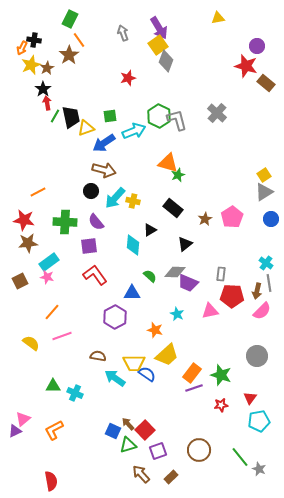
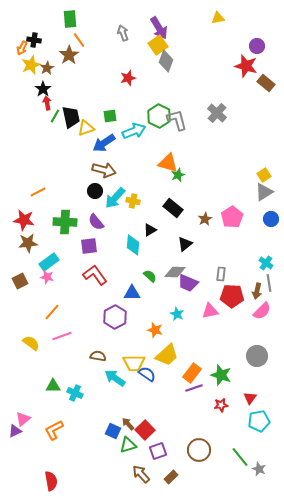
green rectangle at (70, 19): rotated 30 degrees counterclockwise
black circle at (91, 191): moved 4 px right
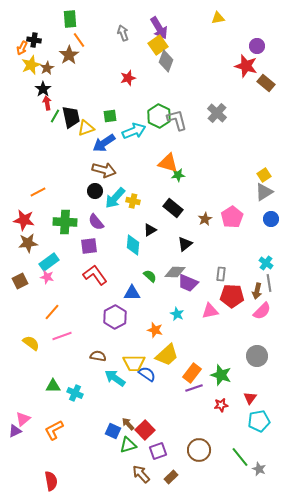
green star at (178, 175): rotated 16 degrees clockwise
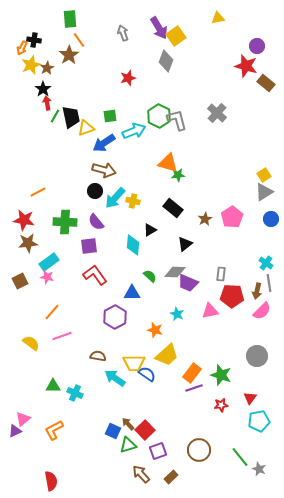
yellow square at (158, 45): moved 18 px right, 9 px up
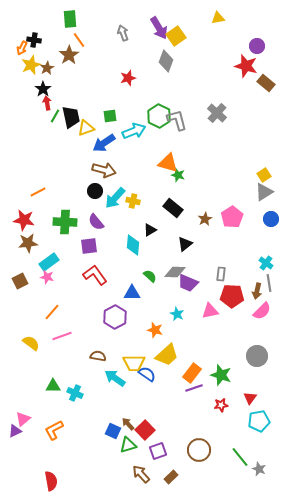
green star at (178, 175): rotated 24 degrees clockwise
